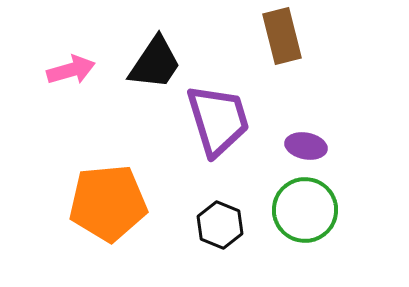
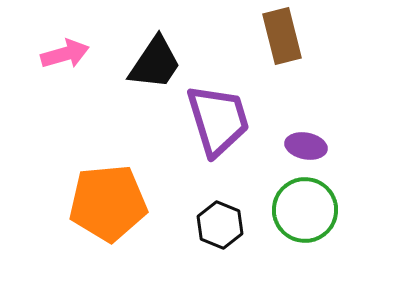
pink arrow: moved 6 px left, 16 px up
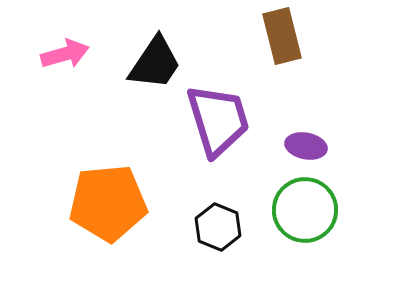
black hexagon: moved 2 px left, 2 px down
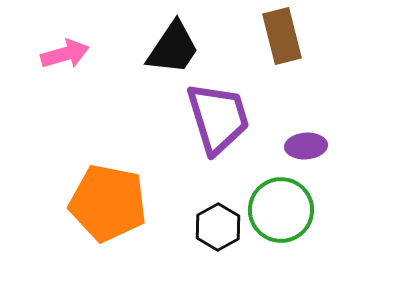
black trapezoid: moved 18 px right, 15 px up
purple trapezoid: moved 2 px up
purple ellipse: rotated 15 degrees counterclockwise
orange pentagon: rotated 16 degrees clockwise
green circle: moved 24 px left
black hexagon: rotated 9 degrees clockwise
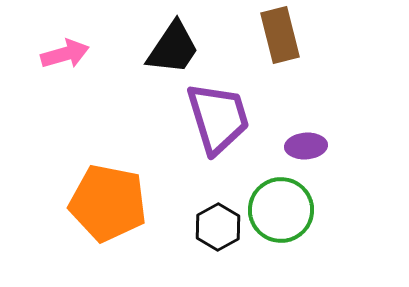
brown rectangle: moved 2 px left, 1 px up
